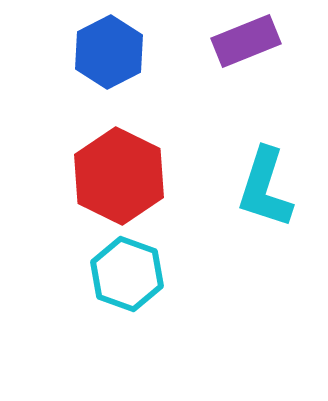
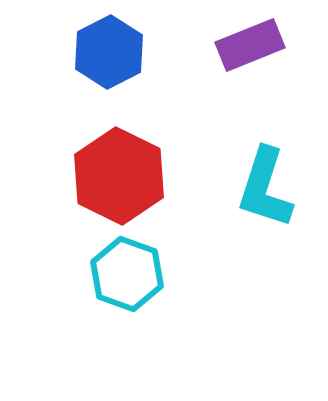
purple rectangle: moved 4 px right, 4 px down
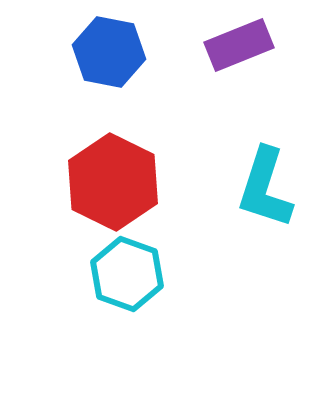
purple rectangle: moved 11 px left
blue hexagon: rotated 22 degrees counterclockwise
red hexagon: moved 6 px left, 6 px down
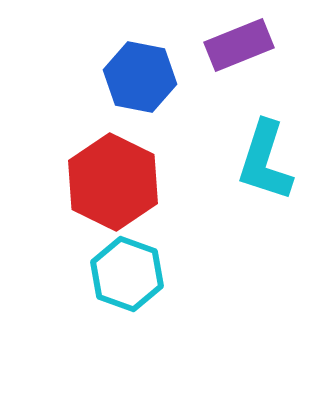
blue hexagon: moved 31 px right, 25 px down
cyan L-shape: moved 27 px up
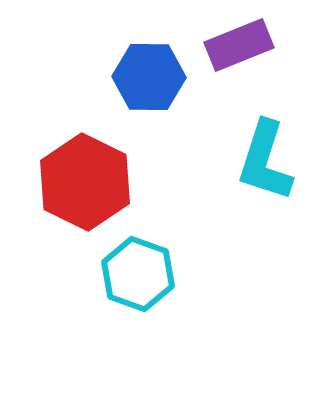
blue hexagon: moved 9 px right; rotated 10 degrees counterclockwise
red hexagon: moved 28 px left
cyan hexagon: moved 11 px right
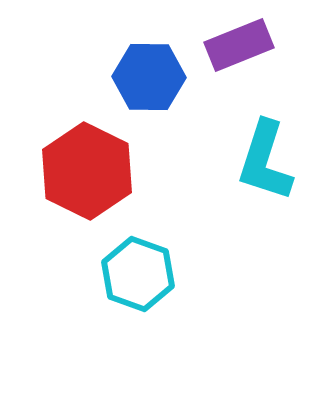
red hexagon: moved 2 px right, 11 px up
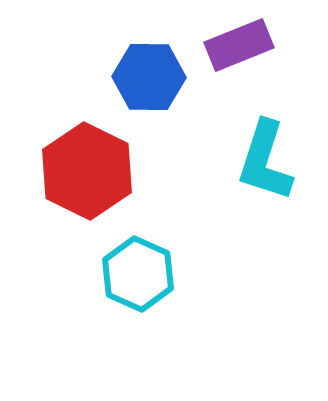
cyan hexagon: rotated 4 degrees clockwise
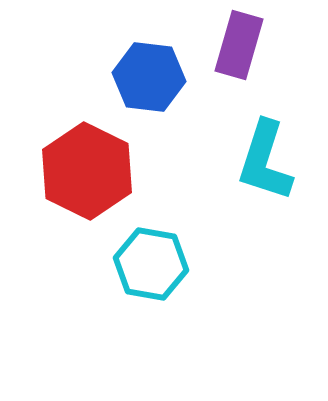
purple rectangle: rotated 52 degrees counterclockwise
blue hexagon: rotated 6 degrees clockwise
cyan hexagon: moved 13 px right, 10 px up; rotated 14 degrees counterclockwise
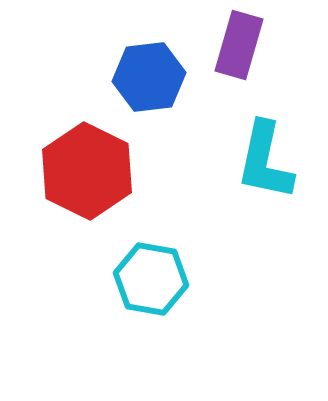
blue hexagon: rotated 14 degrees counterclockwise
cyan L-shape: rotated 6 degrees counterclockwise
cyan hexagon: moved 15 px down
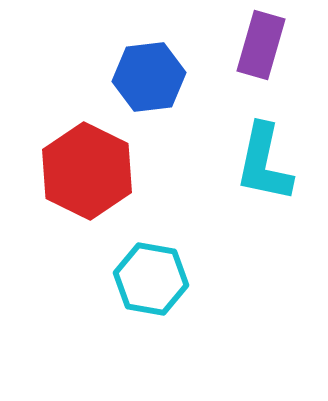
purple rectangle: moved 22 px right
cyan L-shape: moved 1 px left, 2 px down
